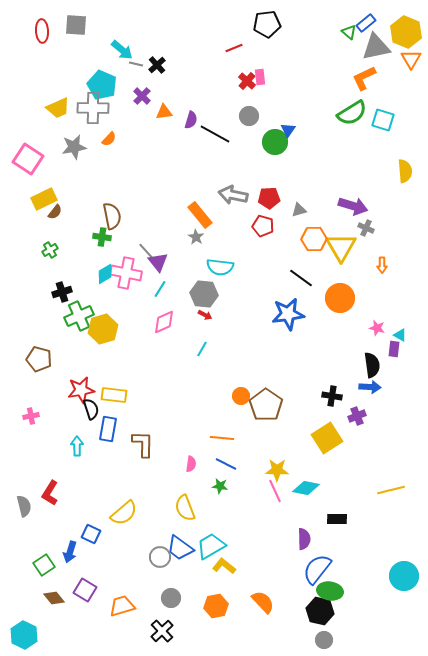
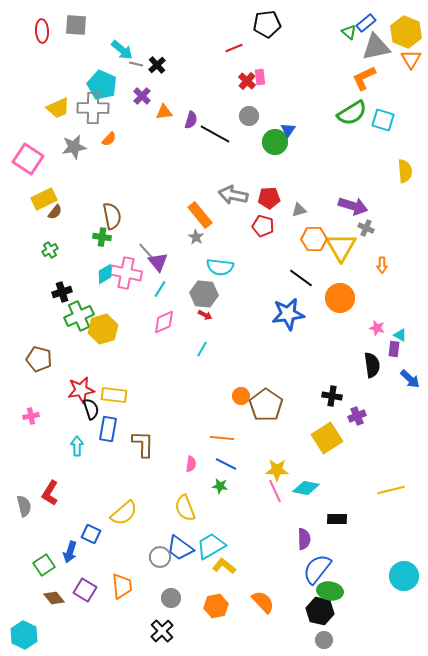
blue arrow at (370, 387): moved 40 px right, 8 px up; rotated 40 degrees clockwise
orange trapezoid at (122, 606): moved 20 px up; rotated 100 degrees clockwise
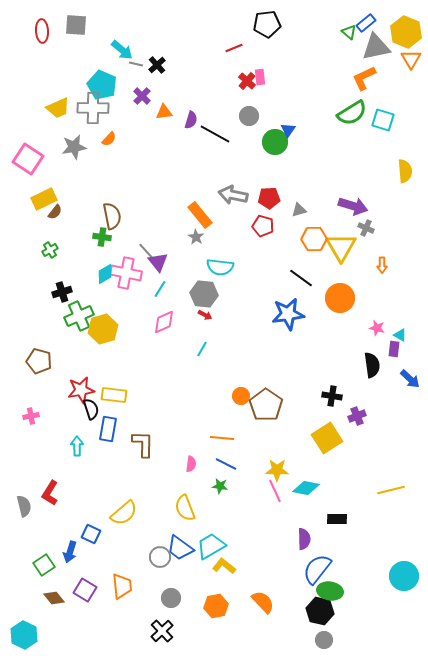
brown pentagon at (39, 359): moved 2 px down
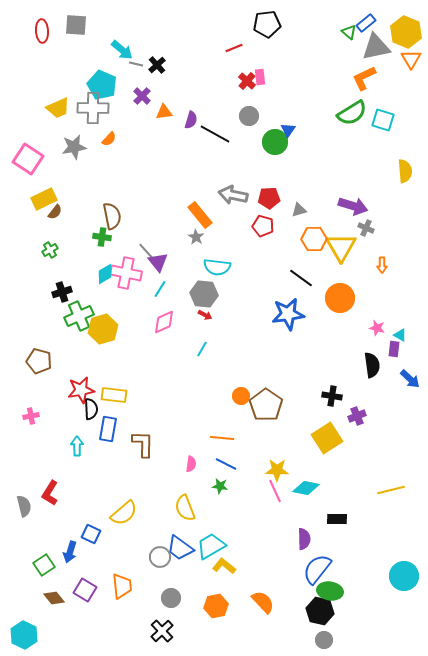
cyan semicircle at (220, 267): moved 3 px left
black semicircle at (91, 409): rotated 15 degrees clockwise
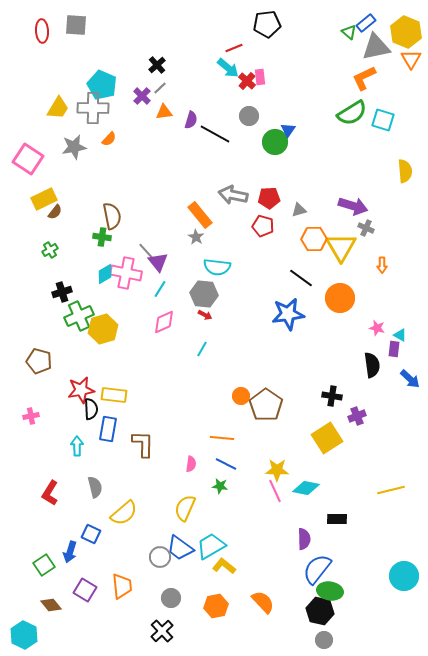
cyan arrow at (122, 50): moved 106 px right, 18 px down
gray line at (136, 64): moved 24 px right, 24 px down; rotated 56 degrees counterclockwise
yellow trapezoid at (58, 108): rotated 35 degrees counterclockwise
gray semicircle at (24, 506): moved 71 px right, 19 px up
yellow semicircle at (185, 508): rotated 44 degrees clockwise
brown diamond at (54, 598): moved 3 px left, 7 px down
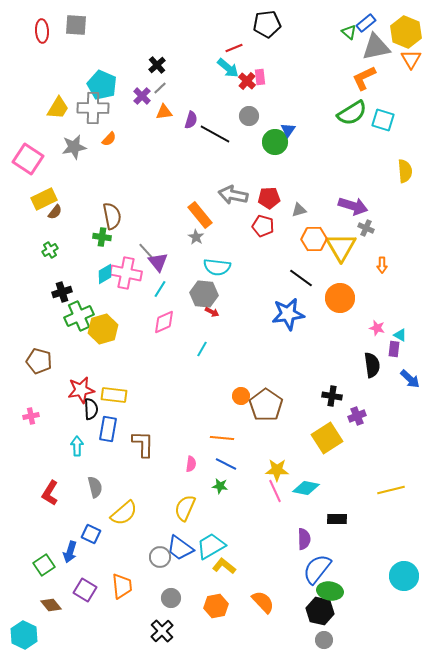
red arrow at (205, 315): moved 7 px right, 3 px up
